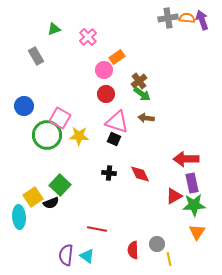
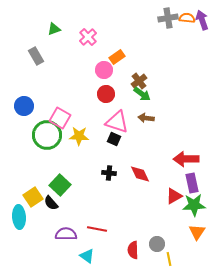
black semicircle: rotated 70 degrees clockwise
purple semicircle: moved 21 px up; rotated 85 degrees clockwise
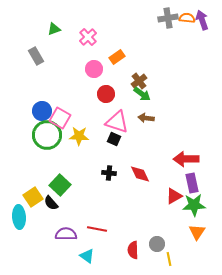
pink circle: moved 10 px left, 1 px up
blue circle: moved 18 px right, 5 px down
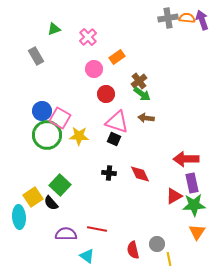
red semicircle: rotated 12 degrees counterclockwise
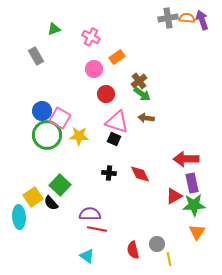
pink cross: moved 3 px right; rotated 18 degrees counterclockwise
purple semicircle: moved 24 px right, 20 px up
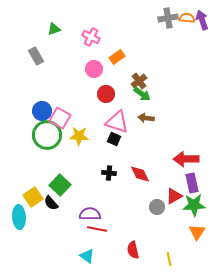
gray circle: moved 37 px up
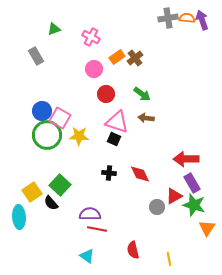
brown cross: moved 4 px left, 23 px up
purple rectangle: rotated 18 degrees counterclockwise
yellow square: moved 1 px left, 5 px up
green star: rotated 20 degrees clockwise
orange triangle: moved 10 px right, 4 px up
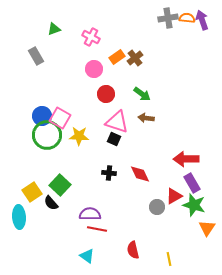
blue circle: moved 5 px down
